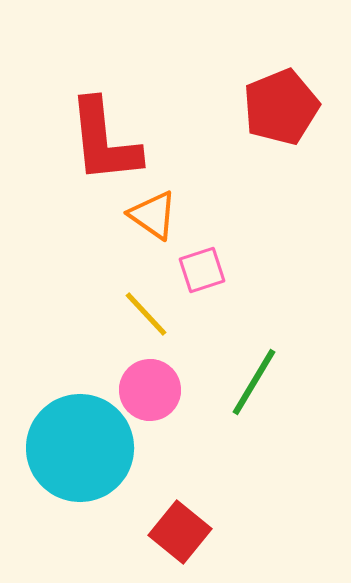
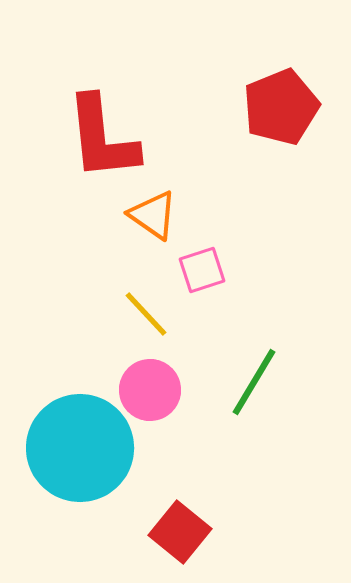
red L-shape: moved 2 px left, 3 px up
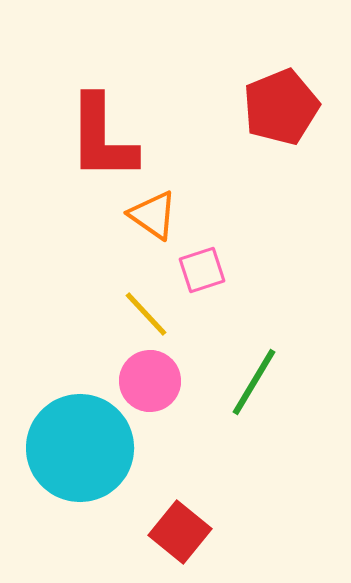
red L-shape: rotated 6 degrees clockwise
pink circle: moved 9 px up
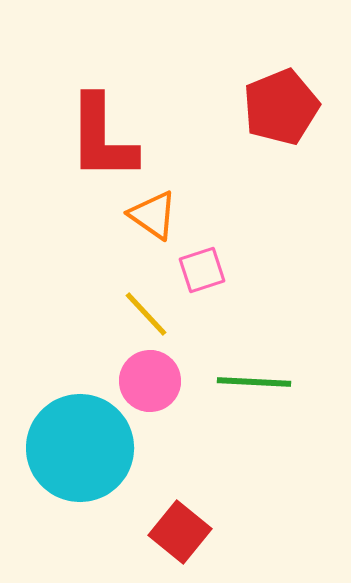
green line: rotated 62 degrees clockwise
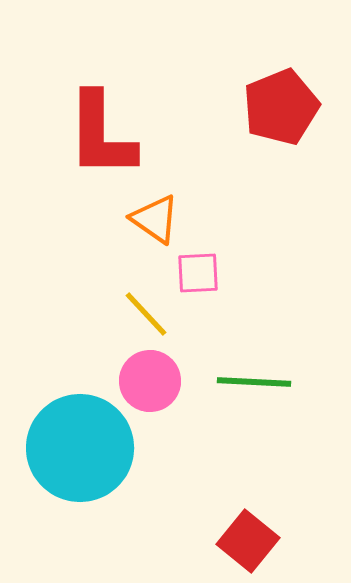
red L-shape: moved 1 px left, 3 px up
orange triangle: moved 2 px right, 4 px down
pink square: moved 4 px left, 3 px down; rotated 15 degrees clockwise
red square: moved 68 px right, 9 px down
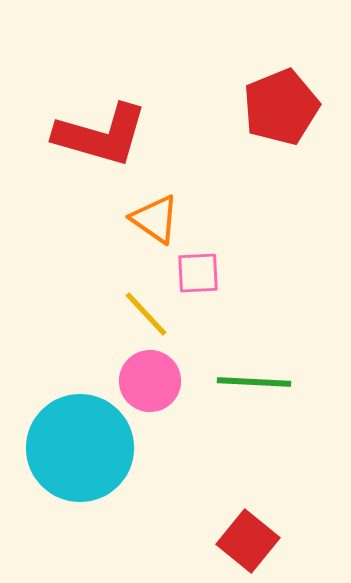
red L-shape: rotated 74 degrees counterclockwise
